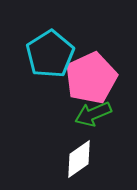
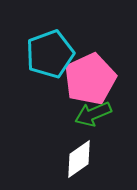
cyan pentagon: rotated 12 degrees clockwise
pink pentagon: moved 1 px left, 1 px down
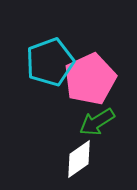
cyan pentagon: moved 8 px down
green arrow: moved 4 px right, 8 px down; rotated 9 degrees counterclockwise
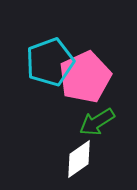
pink pentagon: moved 5 px left, 2 px up
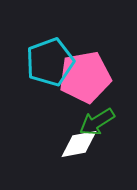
pink pentagon: rotated 15 degrees clockwise
white diamond: moved 15 px up; rotated 24 degrees clockwise
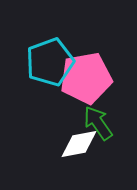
pink pentagon: moved 1 px right, 1 px down
green arrow: moved 1 px right, 1 px down; rotated 87 degrees clockwise
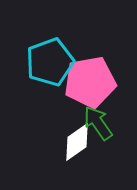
pink pentagon: moved 4 px right, 4 px down
white diamond: moved 2 px left, 2 px up; rotated 24 degrees counterclockwise
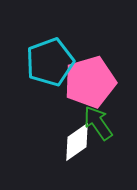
pink pentagon: rotated 6 degrees counterclockwise
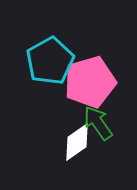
cyan pentagon: moved 1 px up; rotated 9 degrees counterclockwise
